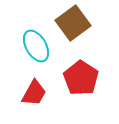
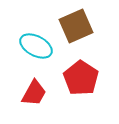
brown square: moved 3 px right, 3 px down; rotated 12 degrees clockwise
cyan ellipse: rotated 32 degrees counterclockwise
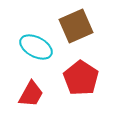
cyan ellipse: moved 1 px down
red trapezoid: moved 3 px left, 1 px down
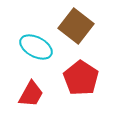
brown square: rotated 28 degrees counterclockwise
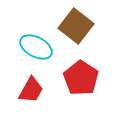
red trapezoid: moved 4 px up
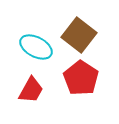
brown square: moved 3 px right, 9 px down
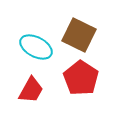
brown square: rotated 12 degrees counterclockwise
